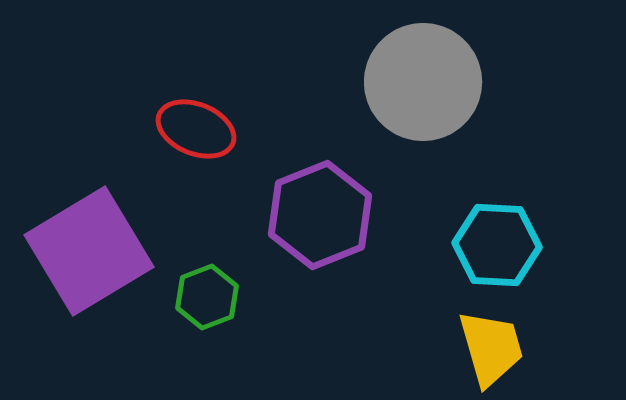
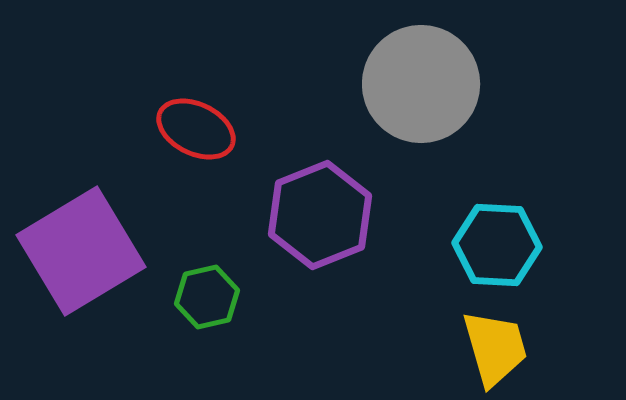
gray circle: moved 2 px left, 2 px down
red ellipse: rotated 4 degrees clockwise
purple square: moved 8 px left
green hexagon: rotated 8 degrees clockwise
yellow trapezoid: moved 4 px right
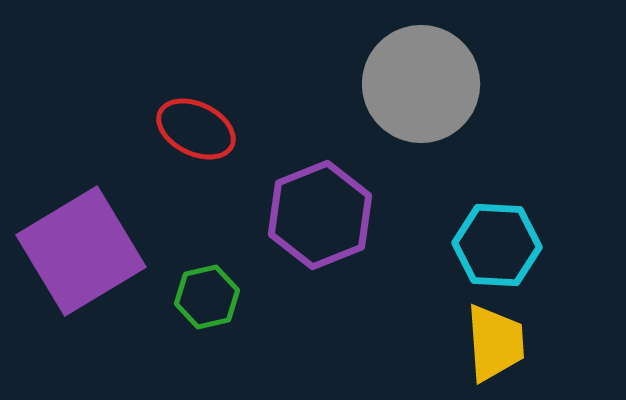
yellow trapezoid: moved 5 px up; rotated 12 degrees clockwise
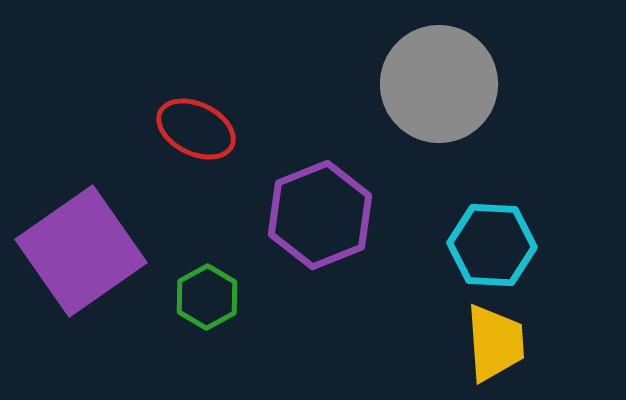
gray circle: moved 18 px right
cyan hexagon: moved 5 px left
purple square: rotated 4 degrees counterclockwise
green hexagon: rotated 16 degrees counterclockwise
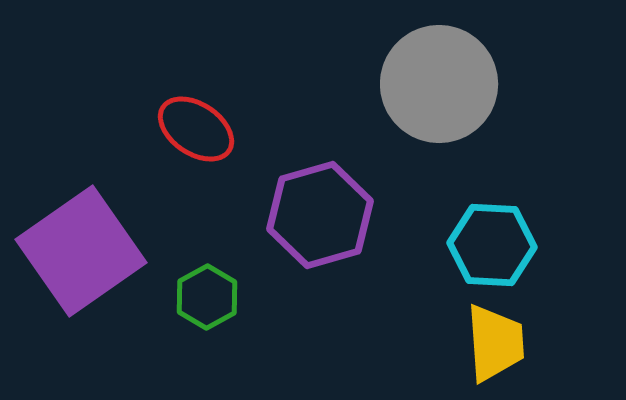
red ellipse: rotated 8 degrees clockwise
purple hexagon: rotated 6 degrees clockwise
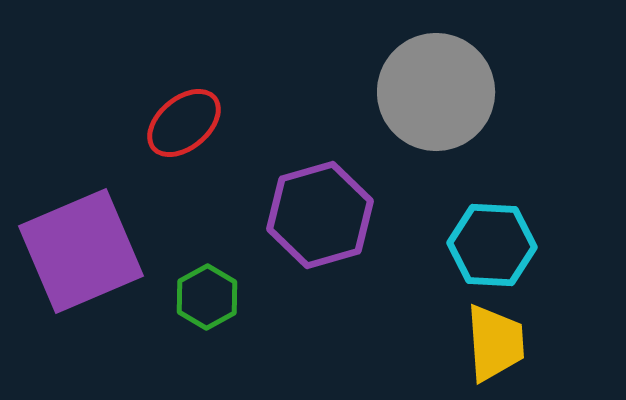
gray circle: moved 3 px left, 8 px down
red ellipse: moved 12 px left, 6 px up; rotated 74 degrees counterclockwise
purple square: rotated 12 degrees clockwise
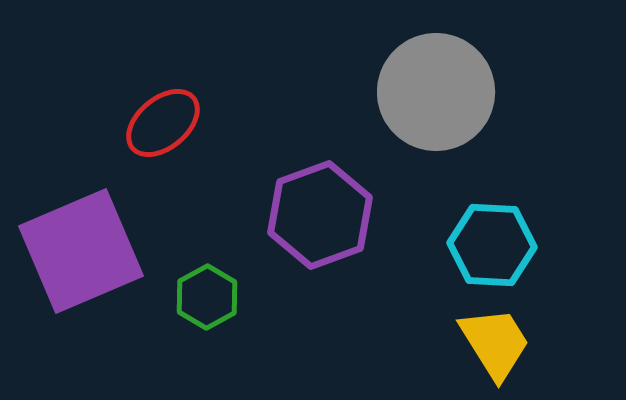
red ellipse: moved 21 px left
purple hexagon: rotated 4 degrees counterclockwise
yellow trapezoid: rotated 28 degrees counterclockwise
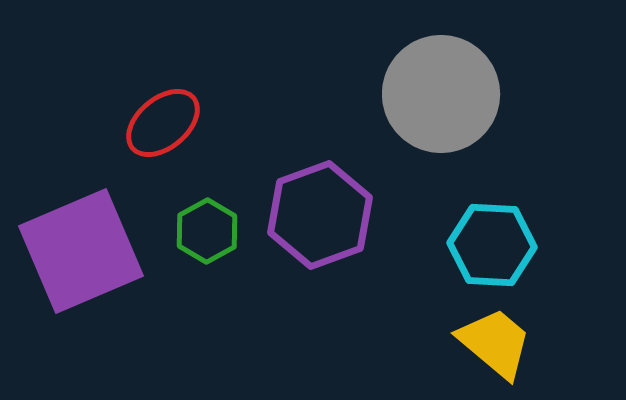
gray circle: moved 5 px right, 2 px down
green hexagon: moved 66 px up
yellow trapezoid: rotated 18 degrees counterclockwise
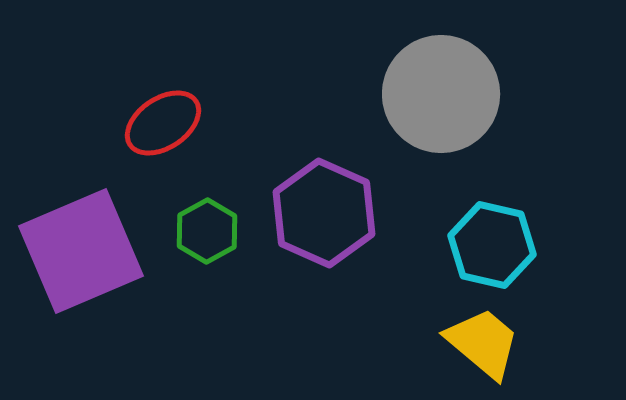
red ellipse: rotated 6 degrees clockwise
purple hexagon: moved 4 px right, 2 px up; rotated 16 degrees counterclockwise
cyan hexagon: rotated 10 degrees clockwise
yellow trapezoid: moved 12 px left
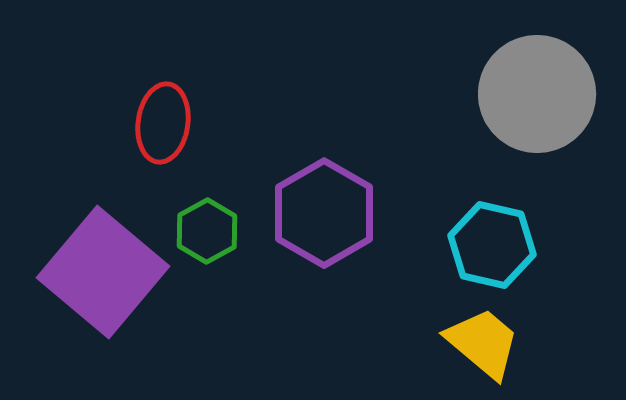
gray circle: moved 96 px right
red ellipse: rotated 48 degrees counterclockwise
purple hexagon: rotated 6 degrees clockwise
purple square: moved 22 px right, 21 px down; rotated 27 degrees counterclockwise
